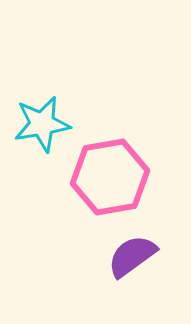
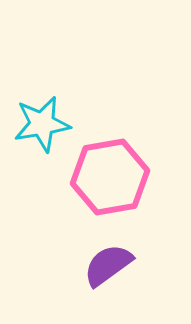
purple semicircle: moved 24 px left, 9 px down
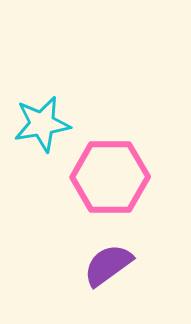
pink hexagon: rotated 10 degrees clockwise
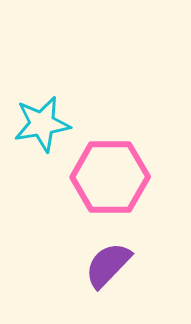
purple semicircle: rotated 10 degrees counterclockwise
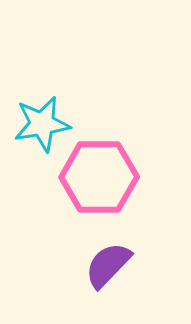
pink hexagon: moved 11 px left
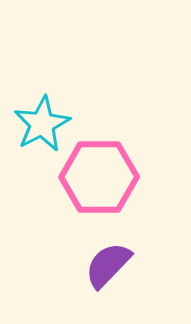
cyan star: rotated 18 degrees counterclockwise
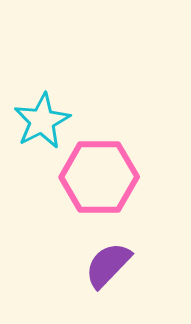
cyan star: moved 3 px up
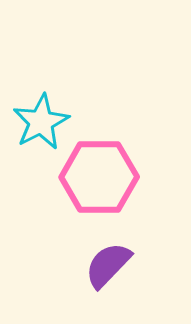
cyan star: moved 1 px left, 1 px down
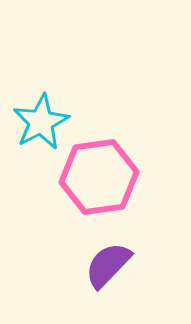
pink hexagon: rotated 8 degrees counterclockwise
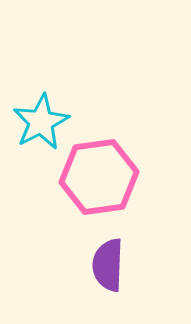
purple semicircle: rotated 42 degrees counterclockwise
